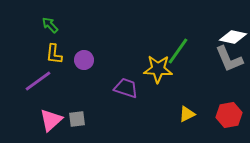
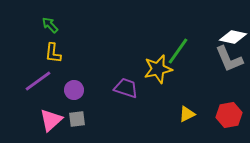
yellow L-shape: moved 1 px left, 1 px up
purple circle: moved 10 px left, 30 px down
yellow star: rotated 16 degrees counterclockwise
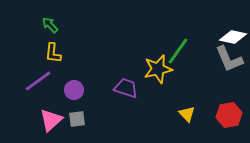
yellow triangle: rotated 48 degrees counterclockwise
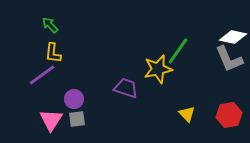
purple line: moved 4 px right, 6 px up
purple circle: moved 9 px down
pink triangle: rotated 15 degrees counterclockwise
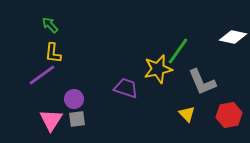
gray L-shape: moved 27 px left, 23 px down
